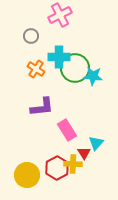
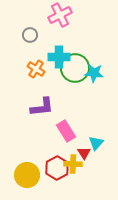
gray circle: moved 1 px left, 1 px up
cyan star: moved 1 px right, 3 px up
pink rectangle: moved 1 px left, 1 px down
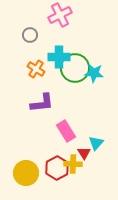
purple L-shape: moved 4 px up
yellow circle: moved 1 px left, 2 px up
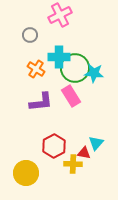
purple L-shape: moved 1 px left, 1 px up
pink rectangle: moved 5 px right, 35 px up
red triangle: rotated 48 degrees counterclockwise
red hexagon: moved 3 px left, 22 px up
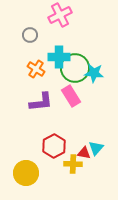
cyan triangle: moved 5 px down
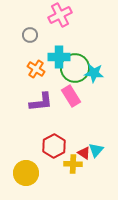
cyan triangle: moved 2 px down
red triangle: rotated 24 degrees clockwise
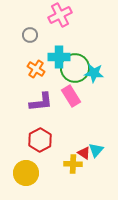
red hexagon: moved 14 px left, 6 px up
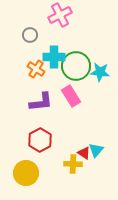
cyan cross: moved 5 px left
green circle: moved 1 px right, 2 px up
cyan star: moved 6 px right, 1 px up
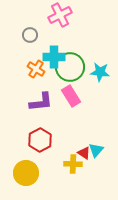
green circle: moved 6 px left, 1 px down
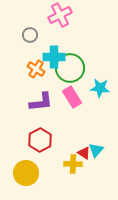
green circle: moved 1 px down
cyan star: moved 16 px down
pink rectangle: moved 1 px right, 1 px down
